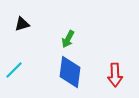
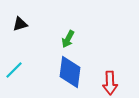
black triangle: moved 2 px left
red arrow: moved 5 px left, 8 px down
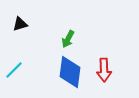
red arrow: moved 6 px left, 13 px up
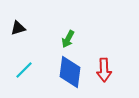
black triangle: moved 2 px left, 4 px down
cyan line: moved 10 px right
